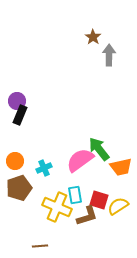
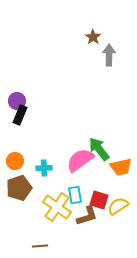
cyan cross: rotated 21 degrees clockwise
yellow cross: rotated 12 degrees clockwise
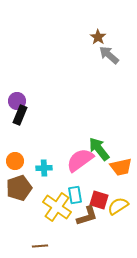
brown star: moved 5 px right
gray arrow: rotated 50 degrees counterclockwise
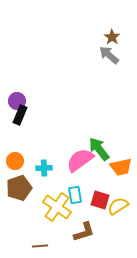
brown star: moved 14 px right
red square: moved 1 px right
brown L-shape: moved 3 px left, 16 px down
